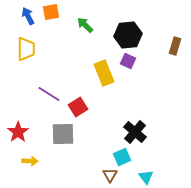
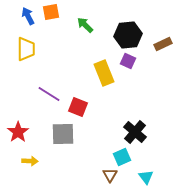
brown rectangle: moved 12 px left, 2 px up; rotated 48 degrees clockwise
red square: rotated 36 degrees counterclockwise
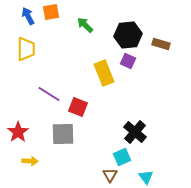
brown rectangle: moved 2 px left; rotated 42 degrees clockwise
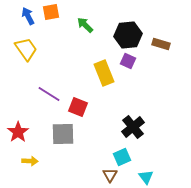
yellow trapezoid: rotated 35 degrees counterclockwise
black cross: moved 2 px left, 5 px up; rotated 10 degrees clockwise
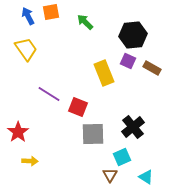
green arrow: moved 3 px up
black hexagon: moved 5 px right
brown rectangle: moved 9 px left, 24 px down; rotated 12 degrees clockwise
gray square: moved 30 px right
cyan triangle: rotated 21 degrees counterclockwise
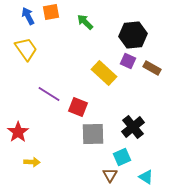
yellow rectangle: rotated 25 degrees counterclockwise
yellow arrow: moved 2 px right, 1 px down
